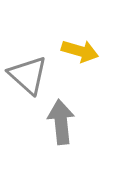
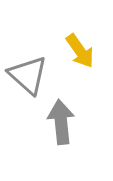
yellow arrow: rotated 39 degrees clockwise
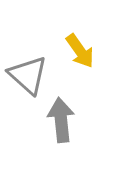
gray arrow: moved 2 px up
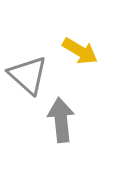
yellow arrow: rotated 24 degrees counterclockwise
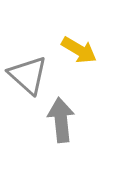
yellow arrow: moved 1 px left, 1 px up
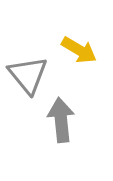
gray triangle: rotated 9 degrees clockwise
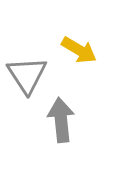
gray triangle: moved 1 px left; rotated 6 degrees clockwise
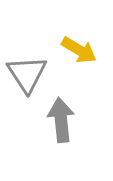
gray triangle: moved 1 px up
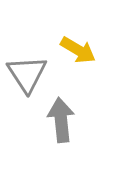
yellow arrow: moved 1 px left
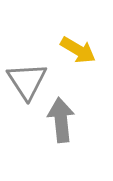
gray triangle: moved 7 px down
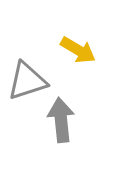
gray triangle: rotated 45 degrees clockwise
